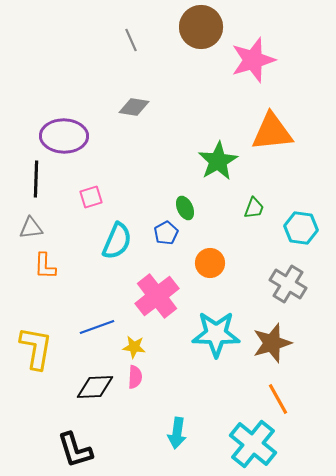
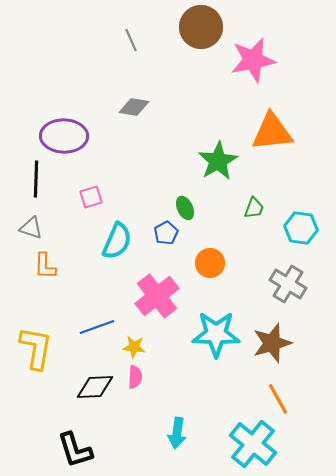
pink star: rotated 6 degrees clockwise
gray triangle: rotated 25 degrees clockwise
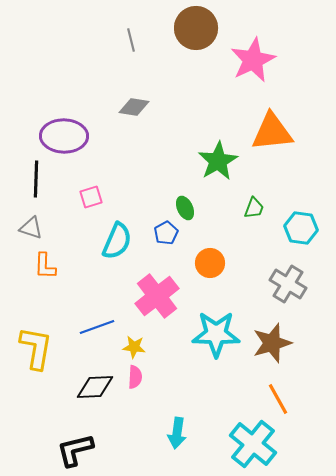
brown circle: moved 5 px left, 1 px down
gray line: rotated 10 degrees clockwise
pink star: rotated 15 degrees counterclockwise
black L-shape: rotated 93 degrees clockwise
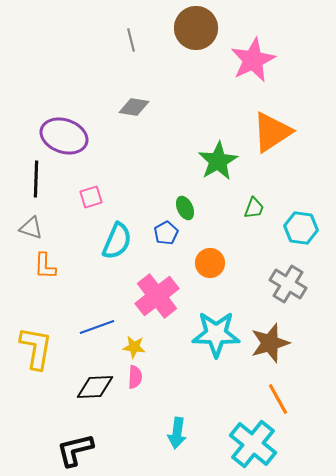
orange triangle: rotated 27 degrees counterclockwise
purple ellipse: rotated 18 degrees clockwise
brown star: moved 2 px left
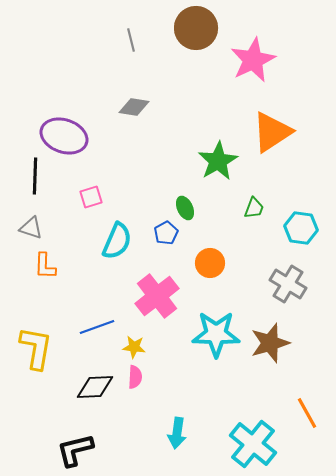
black line: moved 1 px left, 3 px up
orange line: moved 29 px right, 14 px down
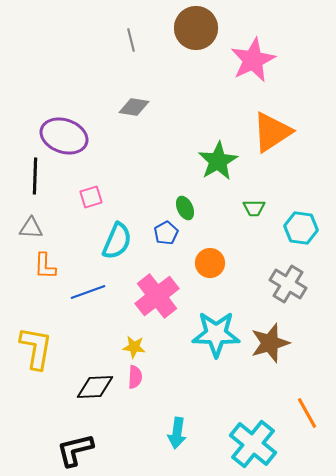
green trapezoid: rotated 70 degrees clockwise
gray triangle: rotated 15 degrees counterclockwise
blue line: moved 9 px left, 35 px up
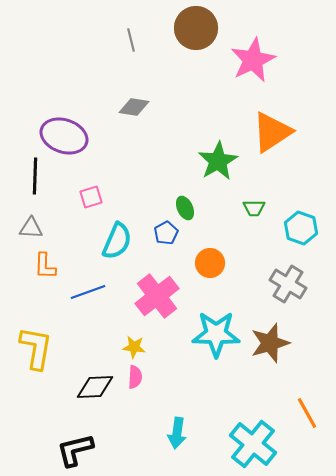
cyan hexagon: rotated 12 degrees clockwise
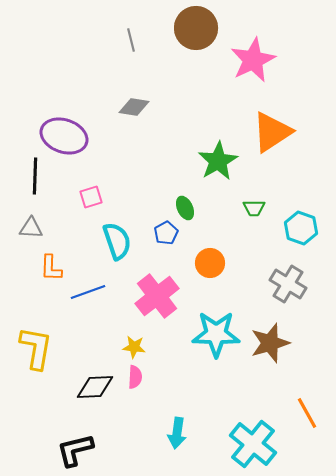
cyan semicircle: rotated 42 degrees counterclockwise
orange L-shape: moved 6 px right, 2 px down
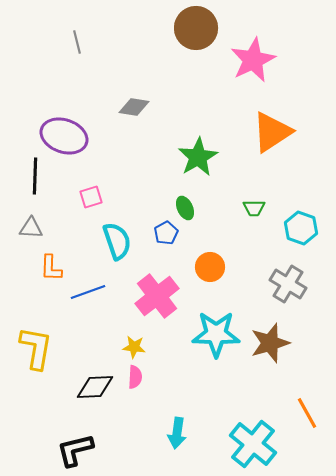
gray line: moved 54 px left, 2 px down
green star: moved 20 px left, 4 px up
orange circle: moved 4 px down
